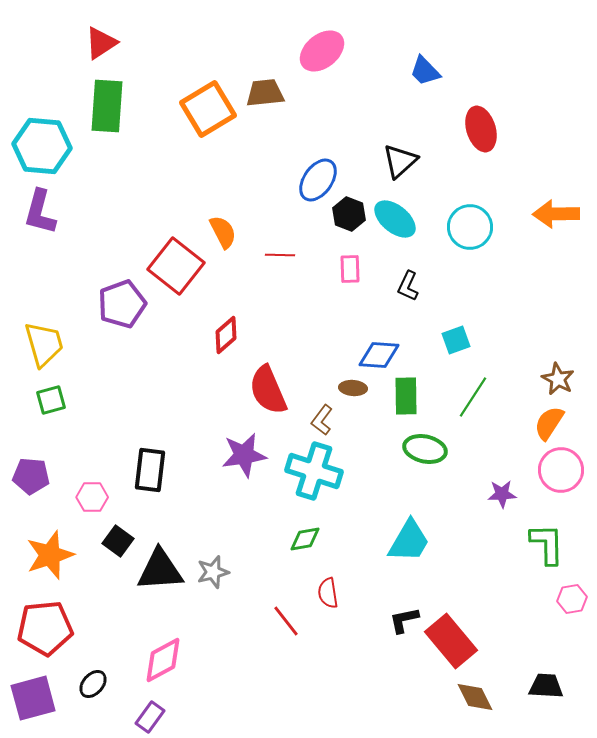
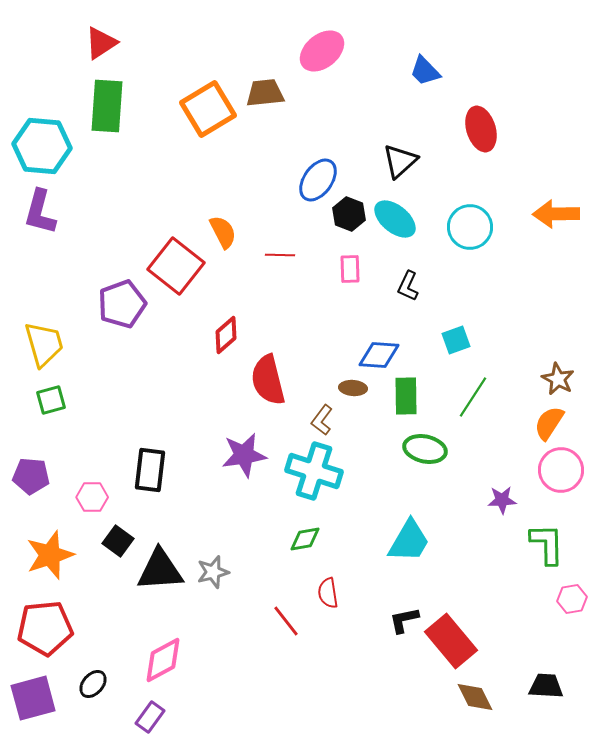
red semicircle at (268, 390): moved 10 px up; rotated 9 degrees clockwise
purple star at (502, 494): moved 6 px down
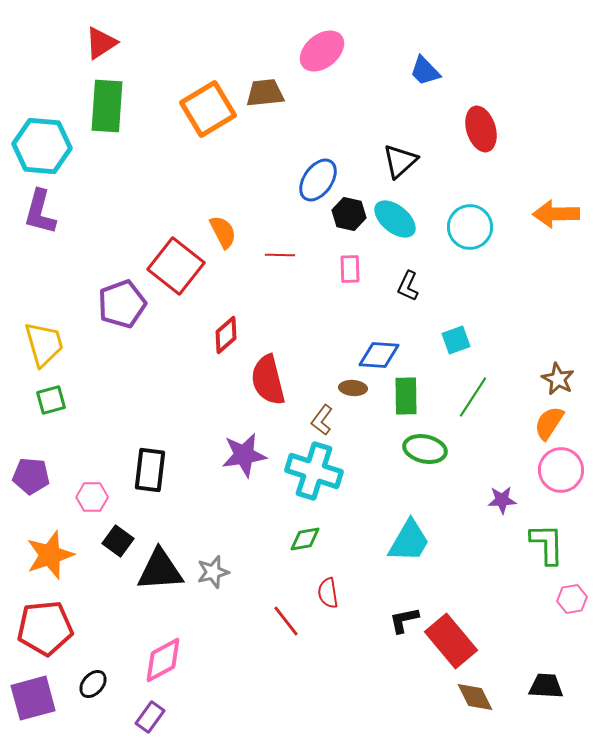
black hexagon at (349, 214): rotated 8 degrees counterclockwise
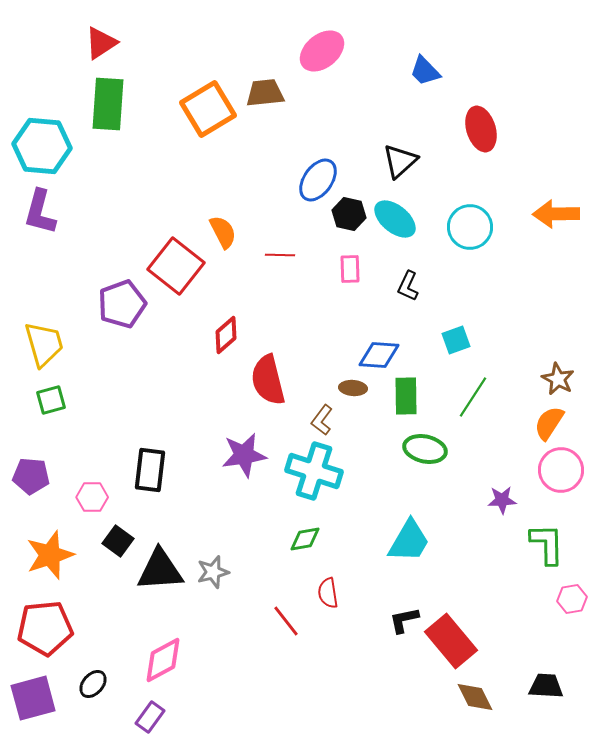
green rectangle at (107, 106): moved 1 px right, 2 px up
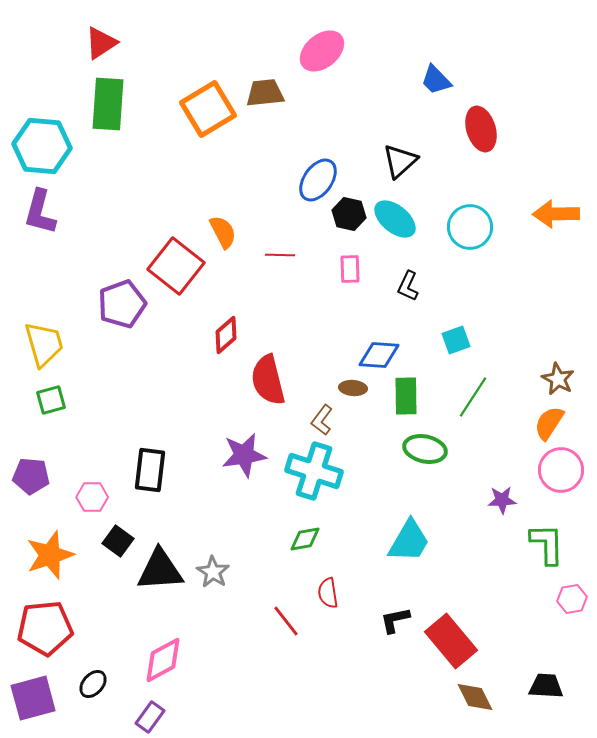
blue trapezoid at (425, 71): moved 11 px right, 9 px down
gray star at (213, 572): rotated 24 degrees counterclockwise
black L-shape at (404, 620): moved 9 px left
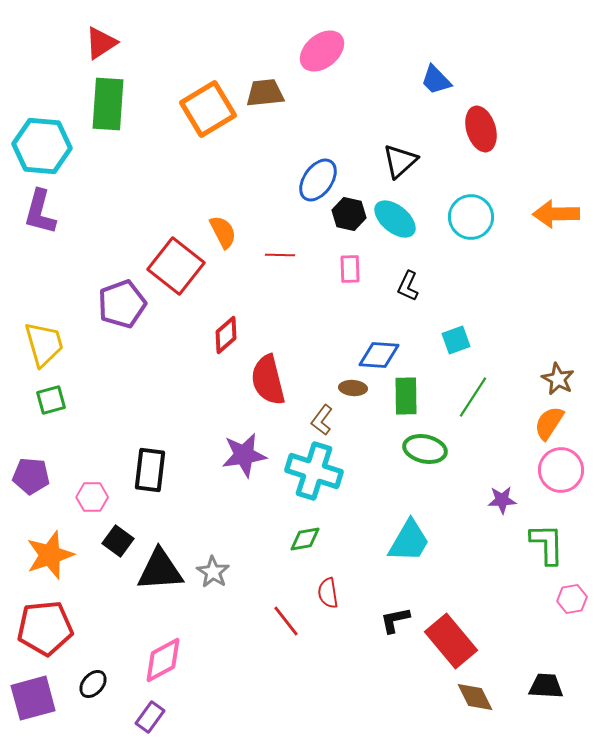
cyan circle at (470, 227): moved 1 px right, 10 px up
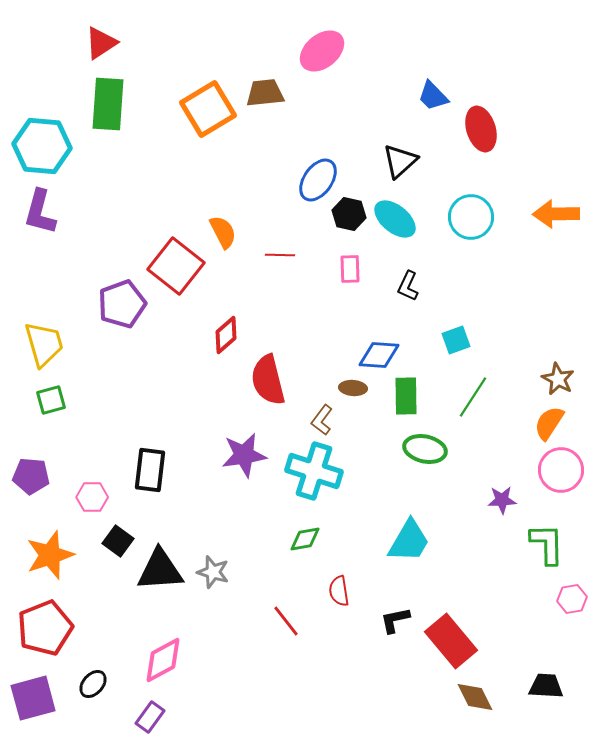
blue trapezoid at (436, 80): moved 3 px left, 16 px down
gray star at (213, 572): rotated 16 degrees counterclockwise
red semicircle at (328, 593): moved 11 px right, 2 px up
red pentagon at (45, 628): rotated 16 degrees counterclockwise
